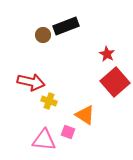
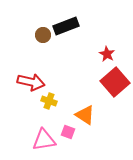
pink triangle: rotated 15 degrees counterclockwise
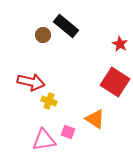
black rectangle: rotated 60 degrees clockwise
red star: moved 13 px right, 10 px up
red square: rotated 16 degrees counterclockwise
orange triangle: moved 10 px right, 4 px down
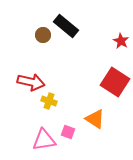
red star: moved 1 px right, 3 px up
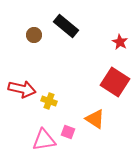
brown circle: moved 9 px left
red star: moved 1 px left, 1 px down
red arrow: moved 9 px left, 7 px down
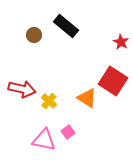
red star: moved 1 px right
red square: moved 2 px left, 1 px up
yellow cross: rotated 21 degrees clockwise
orange triangle: moved 8 px left, 21 px up
pink square: rotated 32 degrees clockwise
pink triangle: rotated 20 degrees clockwise
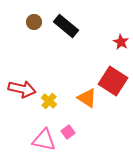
brown circle: moved 13 px up
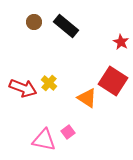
red arrow: moved 1 px right, 1 px up; rotated 8 degrees clockwise
yellow cross: moved 18 px up
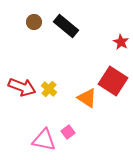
yellow cross: moved 6 px down
red arrow: moved 1 px left, 1 px up
